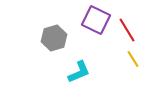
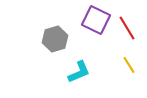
red line: moved 2 px up
gray hexagon: moved 1 px right, 1 px down
yellow line: moved 4 px left, 6 px down
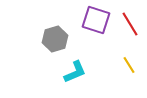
purple square: rotated 8 degrees counterclockwise
red line: moved 3 px right, 4 px up
cyan L-shape: moved 4 px left
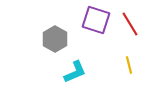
gray hexagon: rotated 15 degrees counterclockwise
yellow line: rotated 18 degrees clockwise
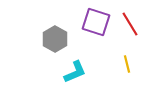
purple square: moved 2 px down
yellow line: moved 2 px left, 1 px up
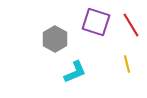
red line: moved 1 px right, 1 px down
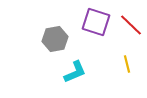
red line: rotated 15 degrees counterclockwise
gray hexagon: rotated 20 degrees clockwise
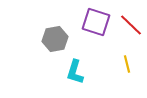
cyan L-shape: rotated 130 degrees clockwise
